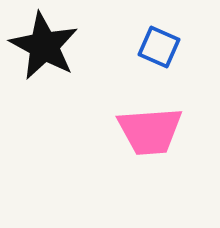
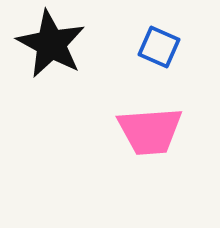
black star: moved 7 px right, 2 px up
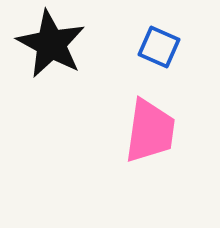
pink trapezoid: rotated 78 degrees counterclockwise
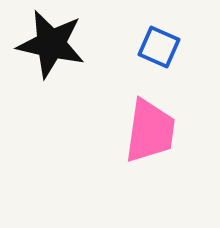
black star: rotated 16 degrees counterclockwise
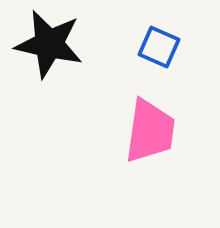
black star: moved 2 px left
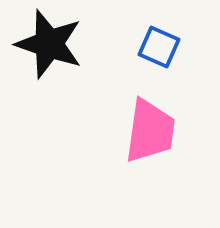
black star: rotated 6 degrees clockwise
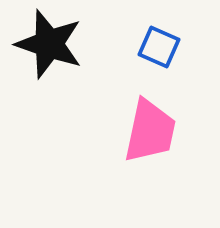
pink trapezoid: rotated 4 degrees clockwise
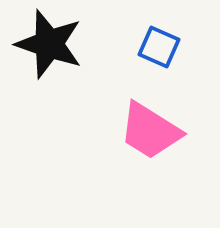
pink trapezoid: rotated 110 degrees clockwise
